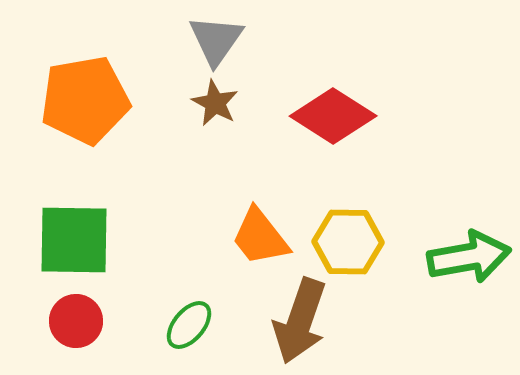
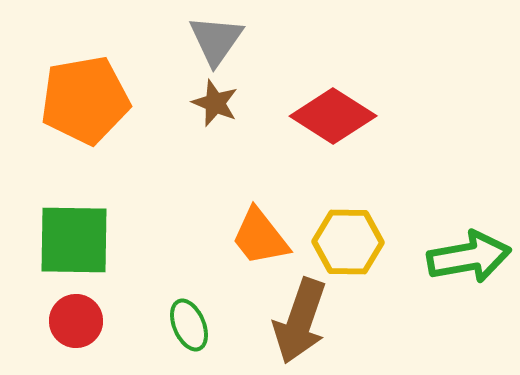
brown star: rotated 6 degrees counterclockwise
green ellipse: rotated 63 degrees counterclockwise
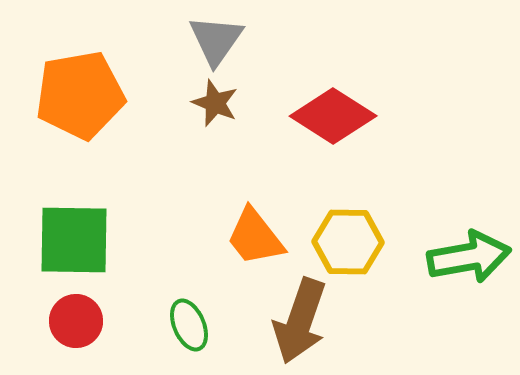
orange pentagon: moved 5 px left, 5 px up
orange trapezoid: moved 5 px left
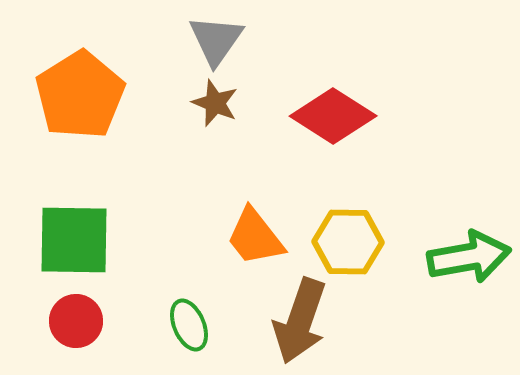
orange pentagon: rotated 22 degrees counterclockwise
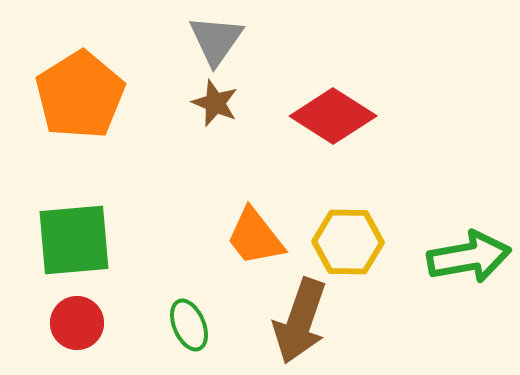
green square: rotated 6 degrees counterclockwise
red circle: moved 1 px right, 2 px down
